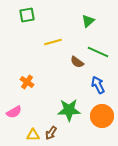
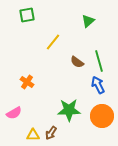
yellow line: rotated 36 degrees counterclockwise
green line: moved 1 px right, 9 px down; rotated 50 degrees clockwise
pink semicircle: moved 1 px down
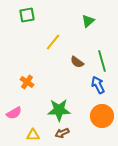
green line: moved 3 px right
green star: moved 10 px left
brown arrow: moved 11 px right; rotated 32 degrees clockwise
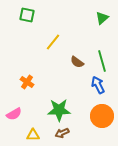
green square: rotated 21 degrees clockwise
green triangle: moved 14 px right, 3 px up
pink semicircle: moved 1 px down
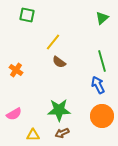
brown semicircle: moved 18 px left
orange cross: moved 11 px left, 12 px up
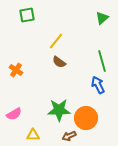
green square: rotated 21 degrees counterclockwise
yellow line: moved 3 px right, 1 px up
orange circle: moved 16 px left, 2 px down
brown arrow: moved 7 px right, 3 px down
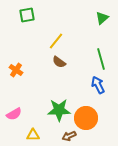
green line: moved 1 px left, 2 px up
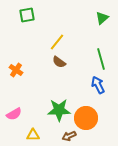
yellow line: moved 1 px right, 1 px down
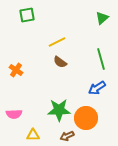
yellow line: rotated 24 degrees clockwise
brown semicircle: moved 1 px right
blue arrow: moved 1 px left, 3 px down; rotated 96 degrees counterclockwise
pink semicircle: rotated 28 degrees clockwise
brown arrow: moved 2 px left
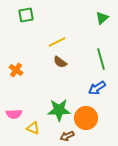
green square: moved 1 px left
yellow triangle: moved 7 px up; rotated 24 degrees clockwise
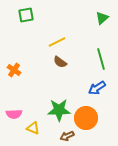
orange cross: moved 2 px left
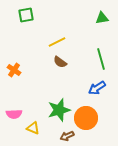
green triangle: rotated 32 degrees clockwise
green star: rotated 15 degrees counterclockwise
